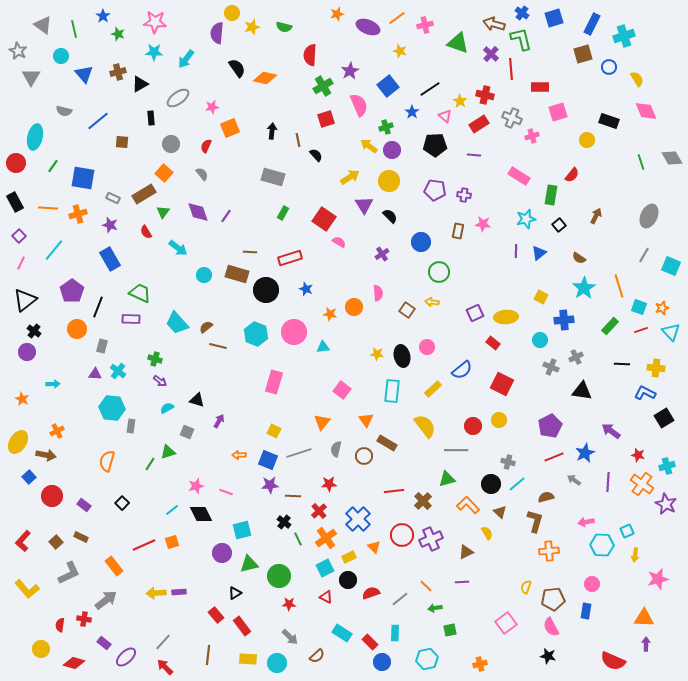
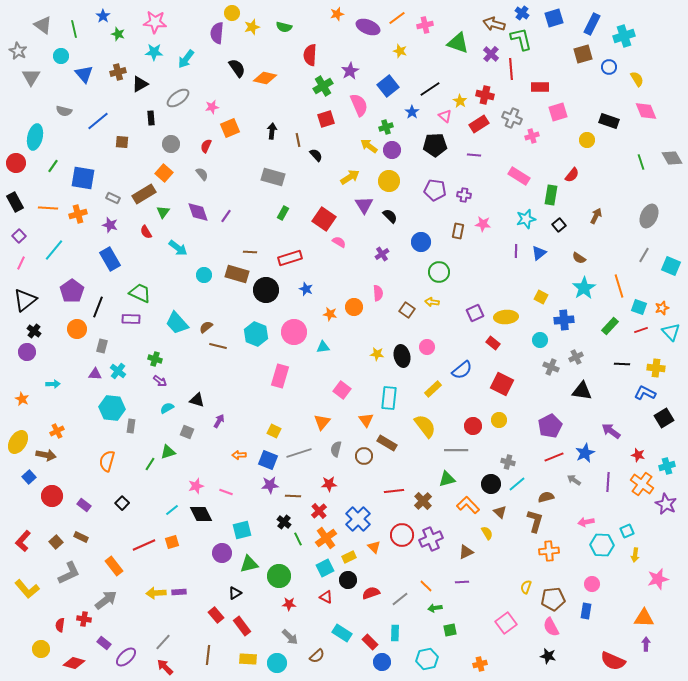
pink rectangle at (274, 382): moved 6 px right, 6 px up
cyan rectangle at (392, 391): moved 3 px left, 7 px down
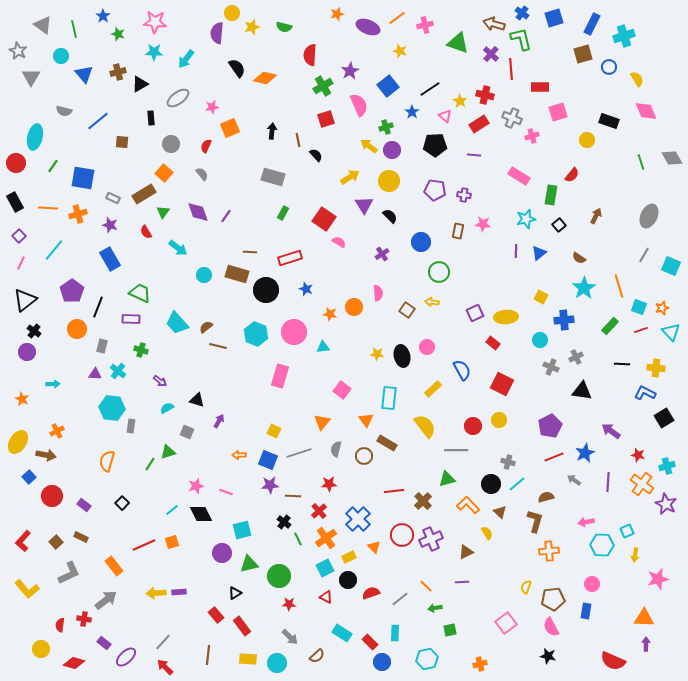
green cross at (155, 359): moved 14 px left, 9 px up
blue semicircle at (462, 370): rotated 80 degrees counterclockwise
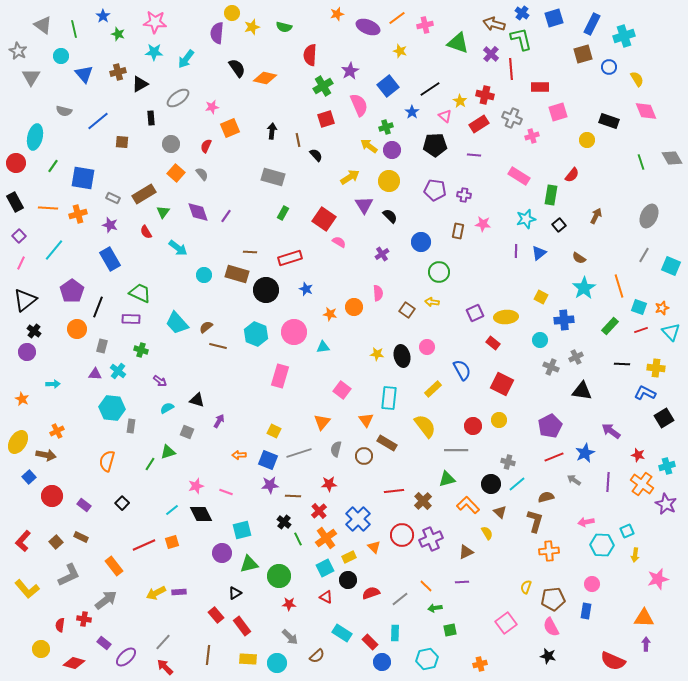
orange square at (164, 173): moved 12 px right
gray L-shape at (69, 573): moved 2 px down
yellow arrow at (156, 593): rotated 24 degrees counterclockwise
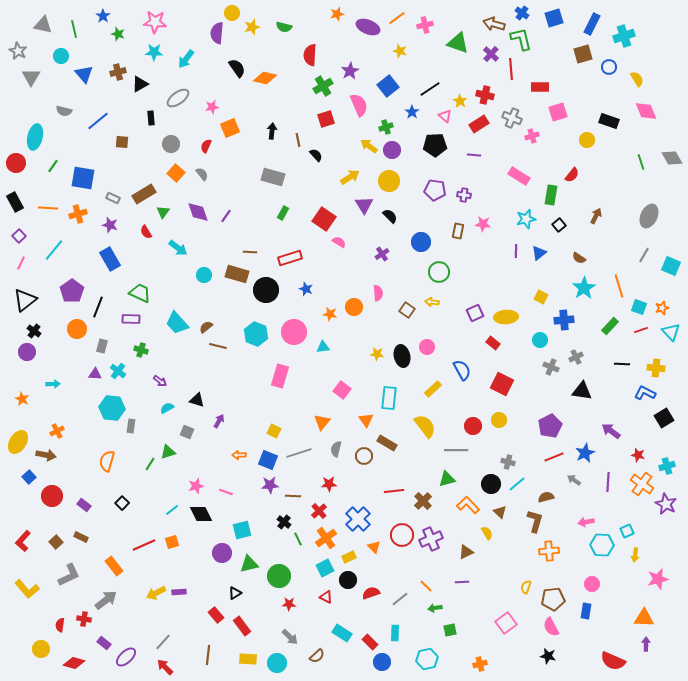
gray triangle at (43, 25): rotated 24 degrees counterclockwise
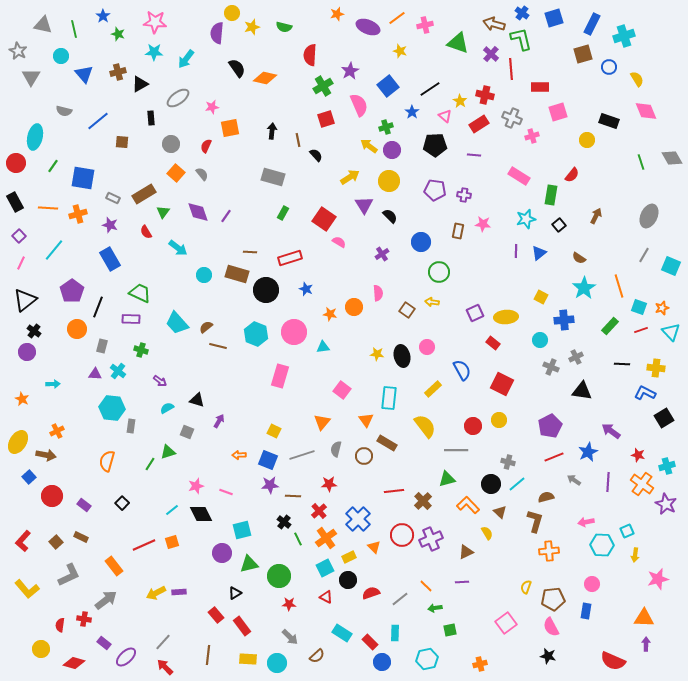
orange square at (230, 128): rotated 12 degrees clockwise
gray line at (299, 453): moved 3 px right, 2 px down
blue star at (585, 453): moved 3 px right, 1 px up
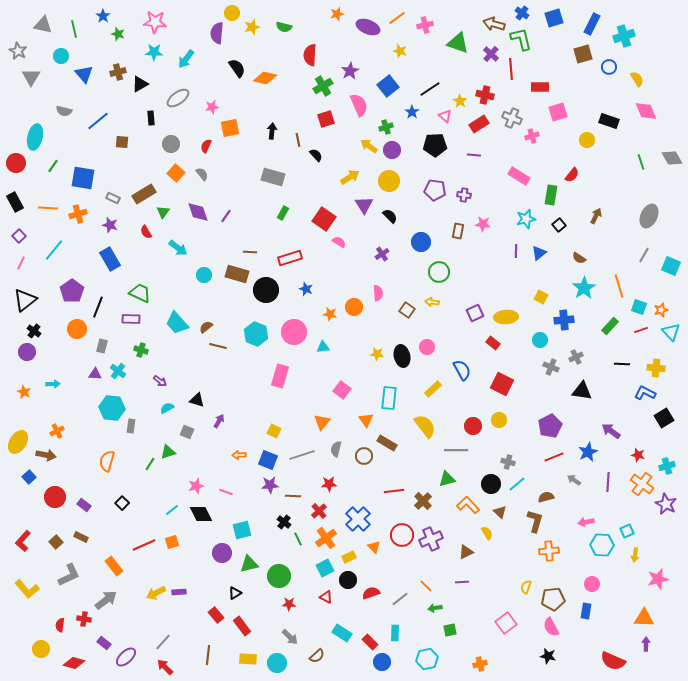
orange star at (662, 308): moved 1 px left, 2 px down
orange star at (22, 399): moved 2 px right, 7 px up
red circle at (52, 496): moved 3 px right, 1 px down
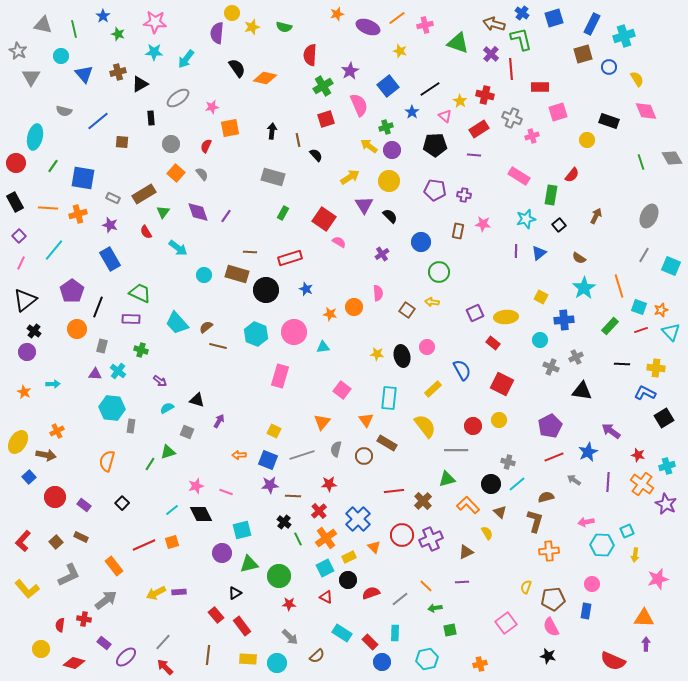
red rectangle at (479, 124): moved 5 px down
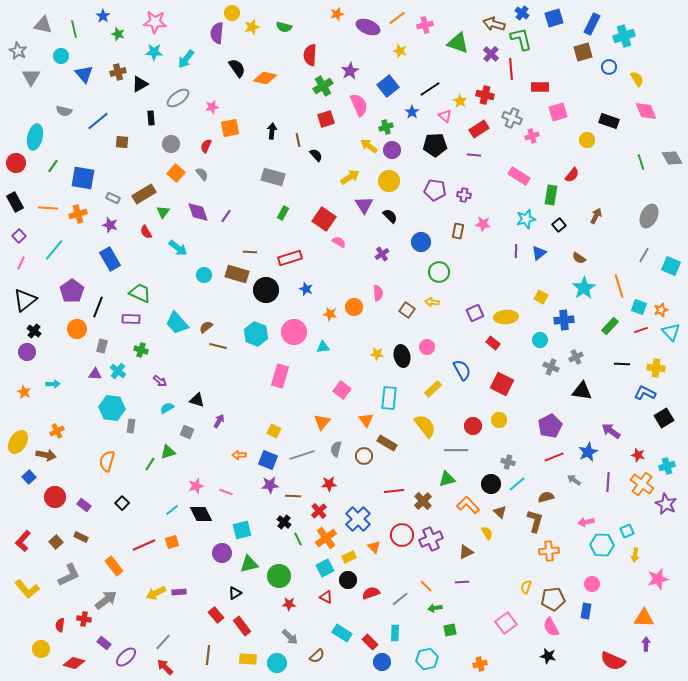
brown square at (583, 54): moved 2 px up
